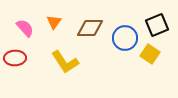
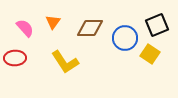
orange triangle: moved 1 px left
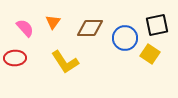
black square: rotated 10 degrees clockwise
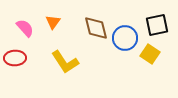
brown diamond: moved 6 px right; rotated 76 degrees clockwise
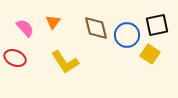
blue circle: moved 2 px right, 3 px up
red ellipse: rotated 25 degrees clockwise
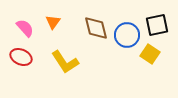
red ellipse: moved 6 px right, 1 px up
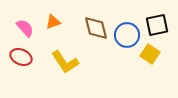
orange triangle: rotated 35 degrees clockwise
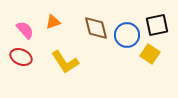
pink semicircle: moved 2 px down
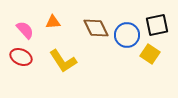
orange triangle: rotated 14 degrees clockwise
brown diamond: rotated 12 degrees counterclockwise
yellow L-shape: moved 2 px left, 1 px up
